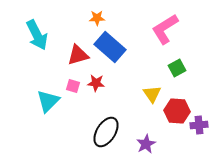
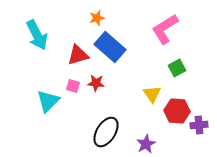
orange star: rotated 14 degrees counterclockwise
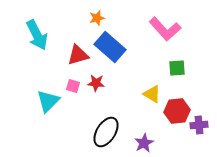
pink L-shape: rotated 100 degrees counterclockwise
green square: rotated 24 degrees clockwise
yellow triangle: rotated 24 degrees counterclockwise
red hexagon: rotated 10 degrees counterclockwise
purple star: moved 2 px left, 1 px up
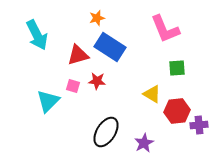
pink L-shape: rotated 20 degrees clockwise
blue rectangle: rotated 8 degrees counterclockwise
red star: moved 1 px right, 2 px up
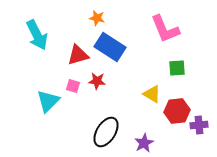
orange star: rotated 28 degrees clockwise
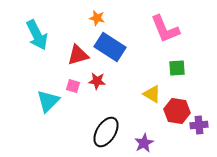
red hexagon: rotated 15 degrees clockwise
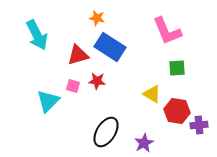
pink L-shape: moved 2 px right, 2 px down
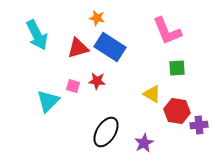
red triangle: moved 7 px up
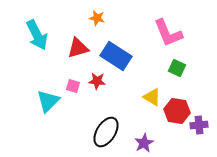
pink L-shape: moved 1 px right, 2 px down
blue rectangle: moved 6 px right, 9 px down
green square: rotated 30 degrees clockwise
yellow triangle: moved 3 px down
